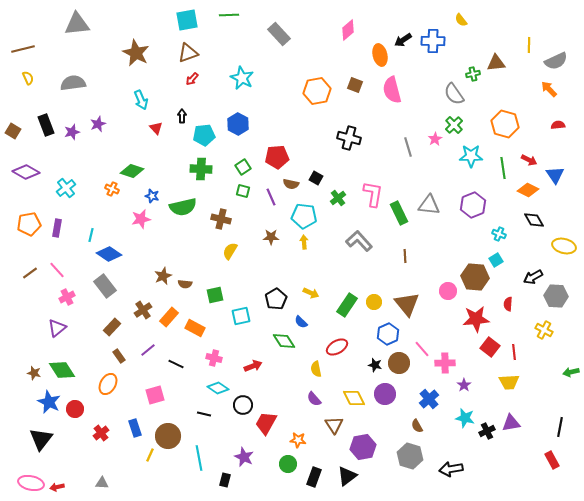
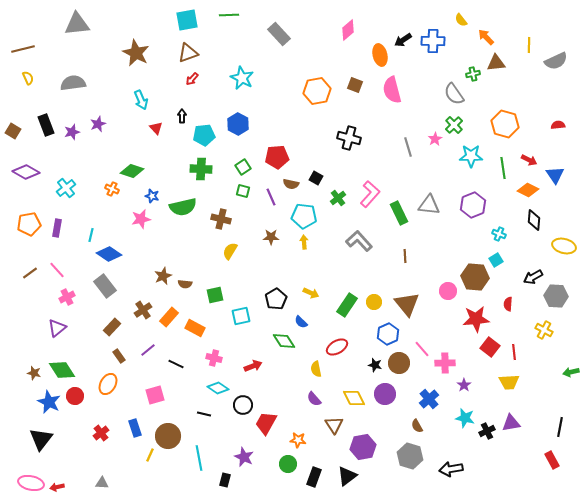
orange arrow at (549, 89): moved 63 px left, 52 px up
pink L-shape at (373, 194): moved 3 px left; rotated 32 degrees clockwise
black diamond at (534, 220): rotated 35 degrees clockwise
red circle at (75, 409): moved 13 px up
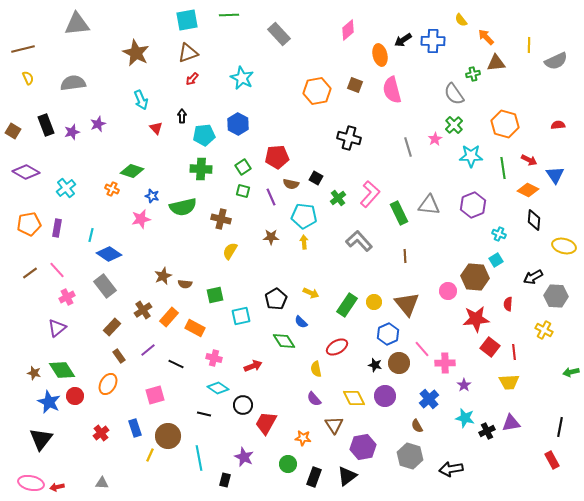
purple circle at (385, 394): moved 2 px down
orange star at (298, 440): moved 5 px right, 2 px up
